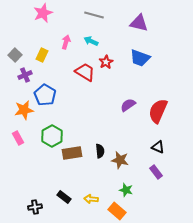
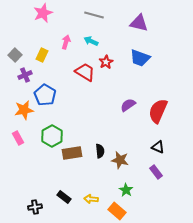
green star: rotated 16 degrees clockwise
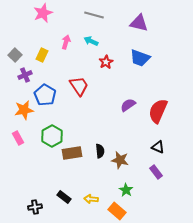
red trapezoid: moved 6 px left, 14 px down; rotated 25 degrees clockwise
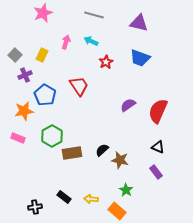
orange star: moved 1 px down
pink rectangle: rotated 40 degrees counterclockwise
black semicircle: moved 2 px right, 1 px up; rotated 128 degrees counterclockwise
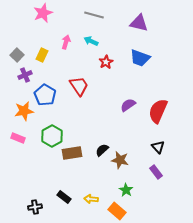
gray square: moved 2 px right
black triangle: rotated 24 degrees clockwise
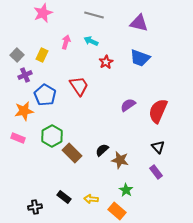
brown rectangle: rotated 54 degrees clockwise
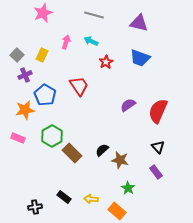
orange star: moved 1 px right, 1 px up
green star: moved 2 px right, 2 px up
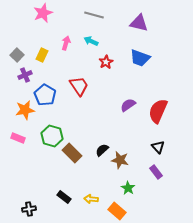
pink arrow: moved 1 px down
green hexagon: rotated 15 degrees counterclockwise
black cross: moved 6 px left, 2 px down
